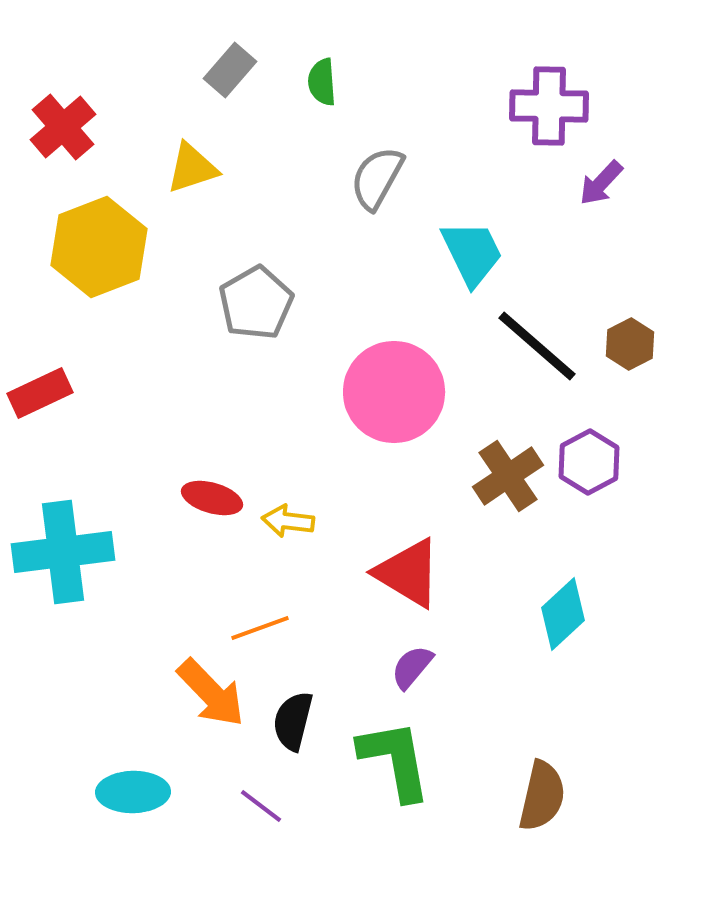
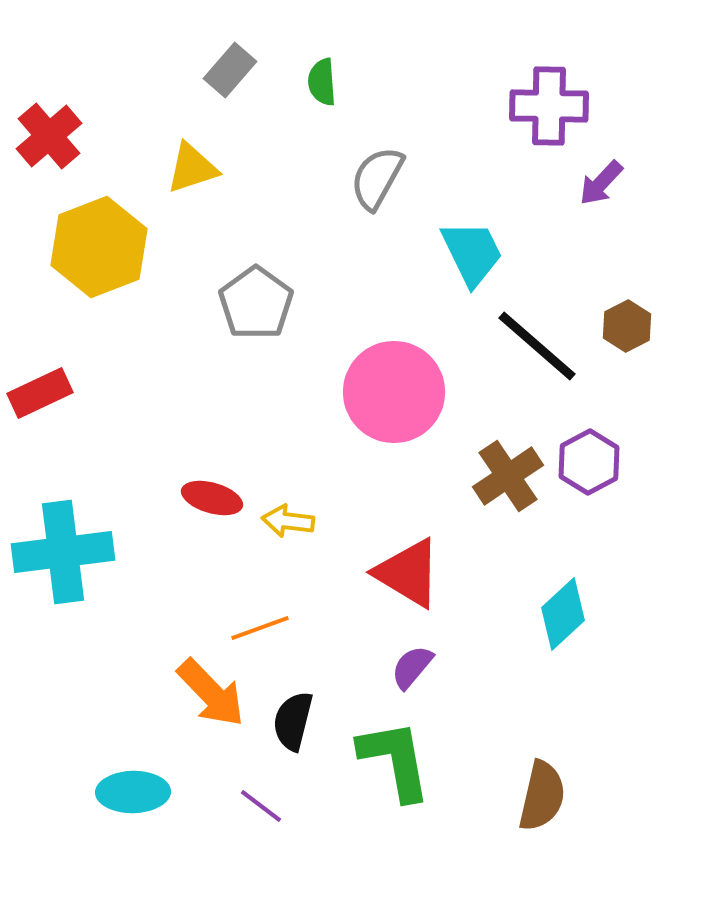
red cross: moved 14 px left, 9 px down
gray pentagon: rotated 6 degrees counterclockwise
brown hexagon: moved 3 px left, 18 px up
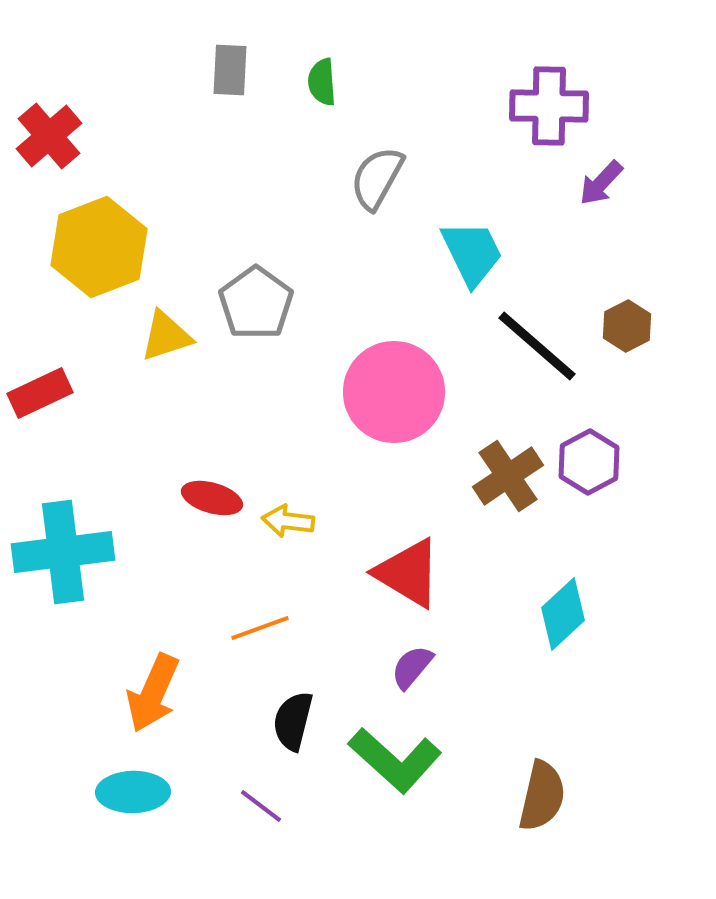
gray rectangle: rotated 38 degrees counterclockwise
yellow triangle: moved 26 px left, 168 px down
orange arrow: moved 58 px left; rotated 68 degrees clockwise
green L-shape: rotated 142 degrees clockwise
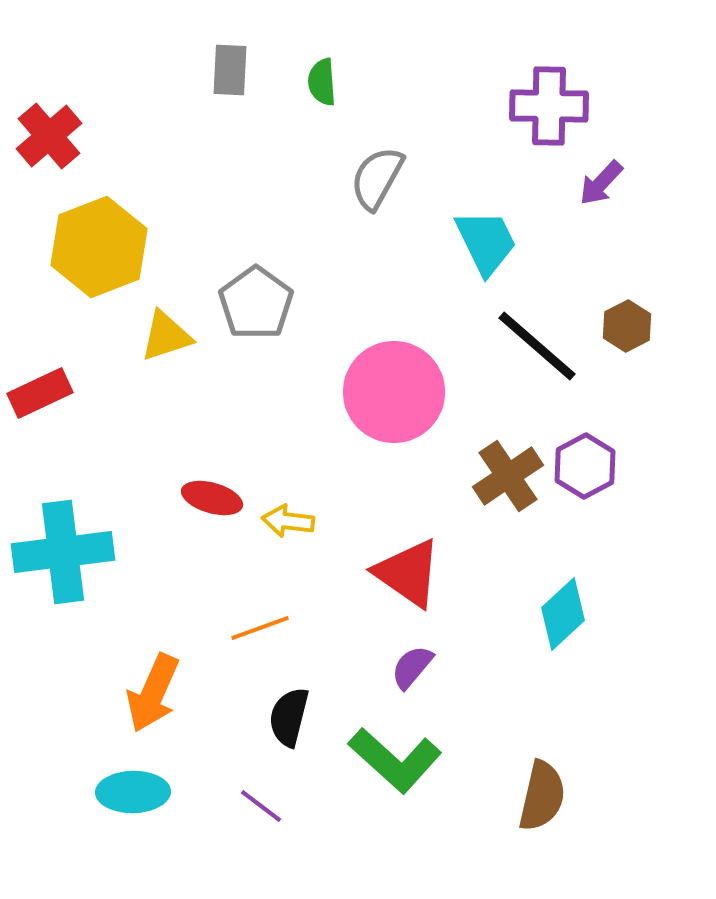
cyan trapezoid: moved 14 px right, 11 px up
purple hexagon: moved 4 px left, 4 px down
red triangle: rotated 4 degrees clockwise
black semicircle: moved 4 px left, 4 px up
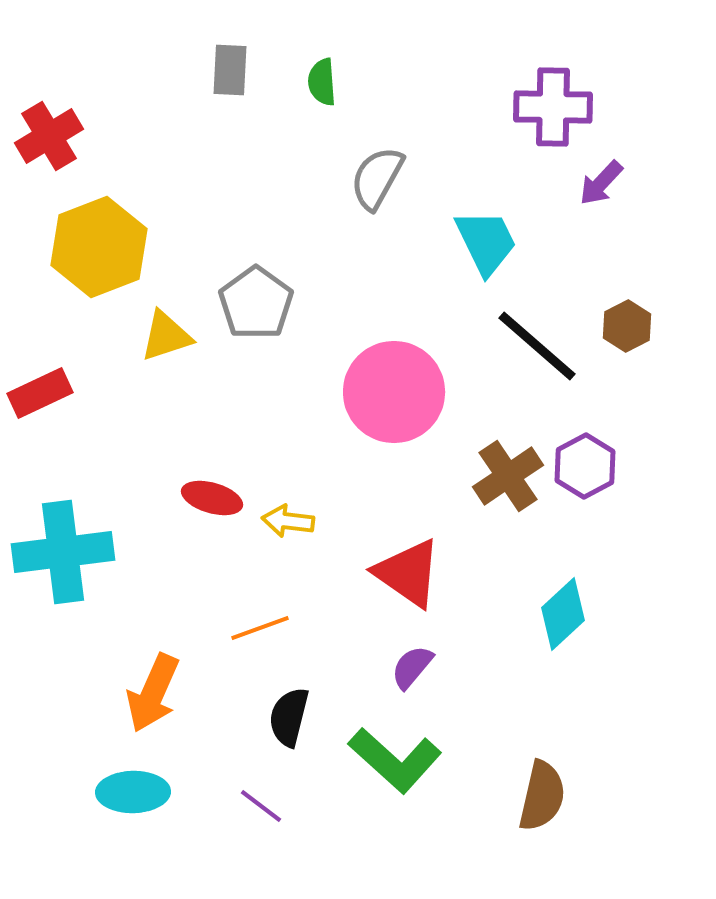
purple cross: moved 4 px right, 1 px down
red cross: rotated 10 degrees clockwise
